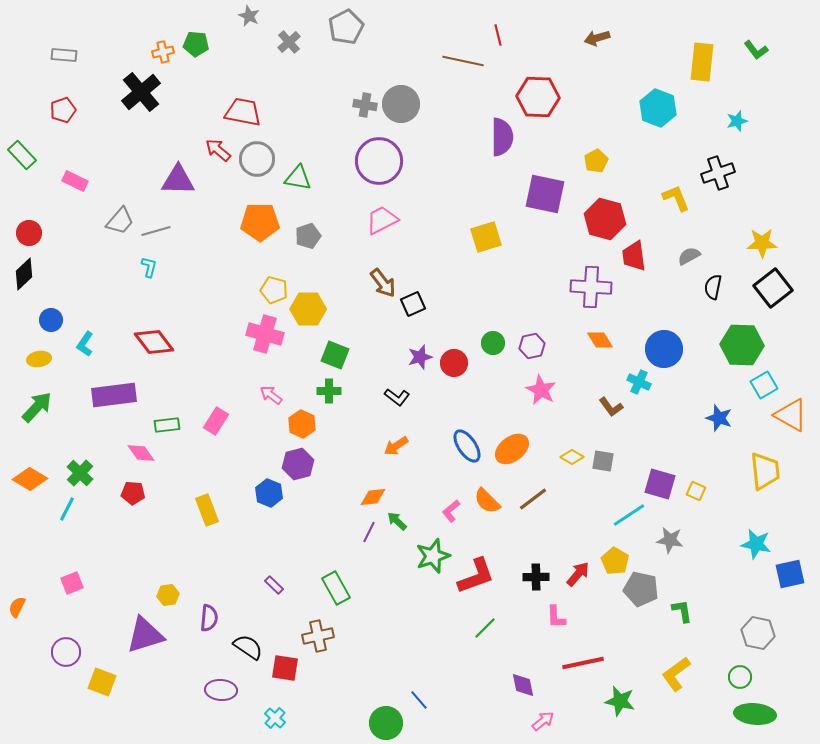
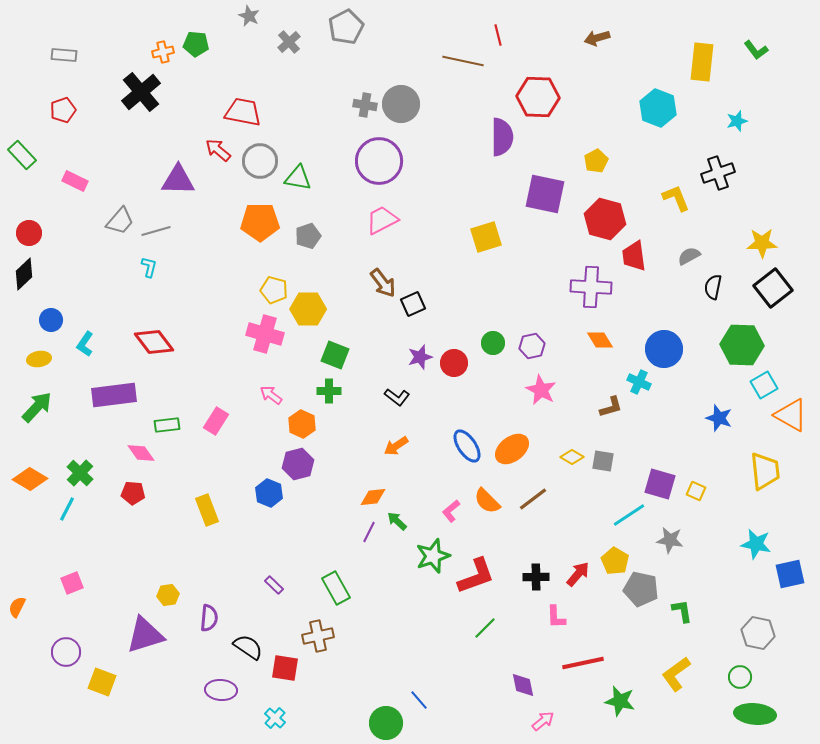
gray circle at (257, 159): moved 3 px right, 2 px down
brown L-shape at (611, 407): rotated 70 degrees counterclockwise
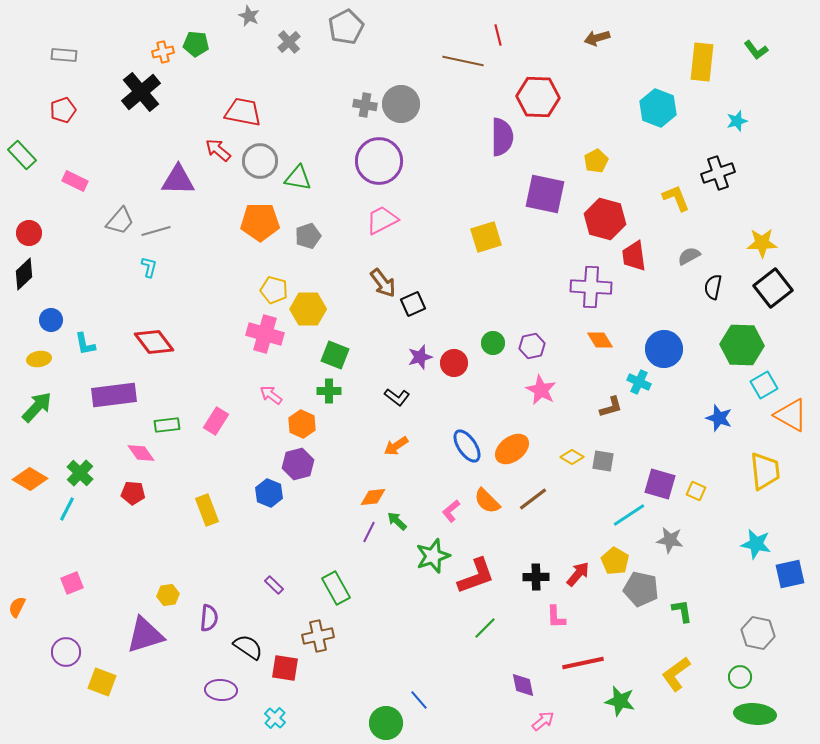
cyan L-shape at (85, 344): rotated 45 degrees counterclockwise
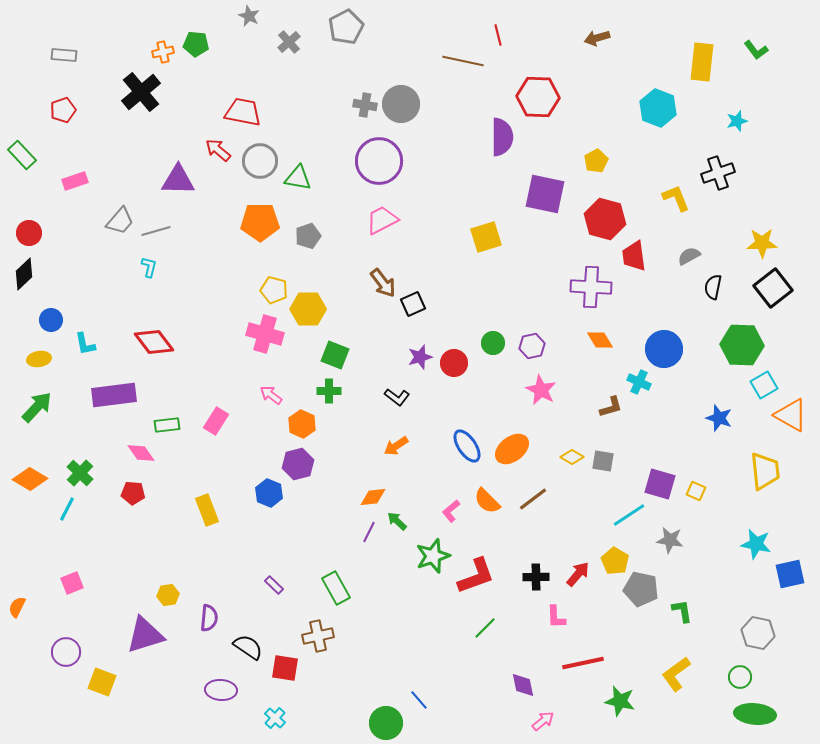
pink rectangle at (75, 181): rotated 45 degrees counterclockwise
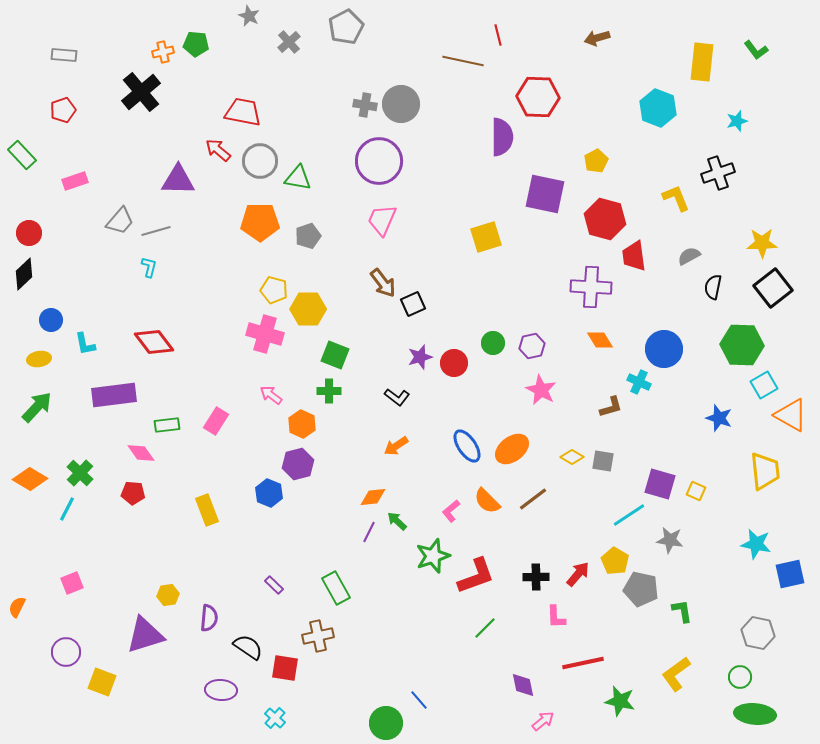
pink trapezoid at (382, 220): rotated 40 degrees counterclockwise
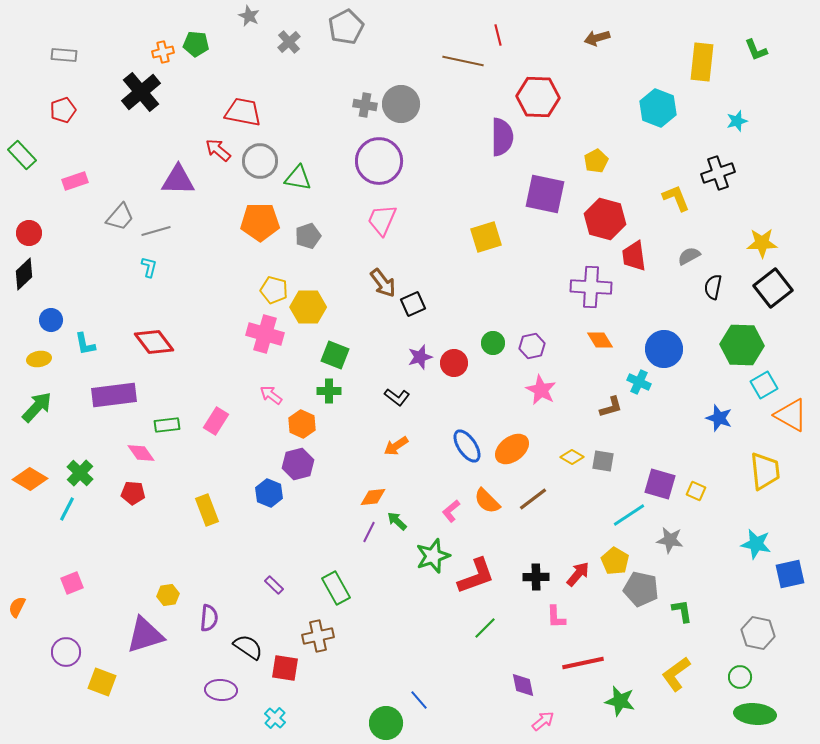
green L-shape at (756, 50): rotated 15 degrees clockwise
gray trapezoid at (120, 221): moved 4 px up
yellow hexagon at (308, 309): moved 2 px up
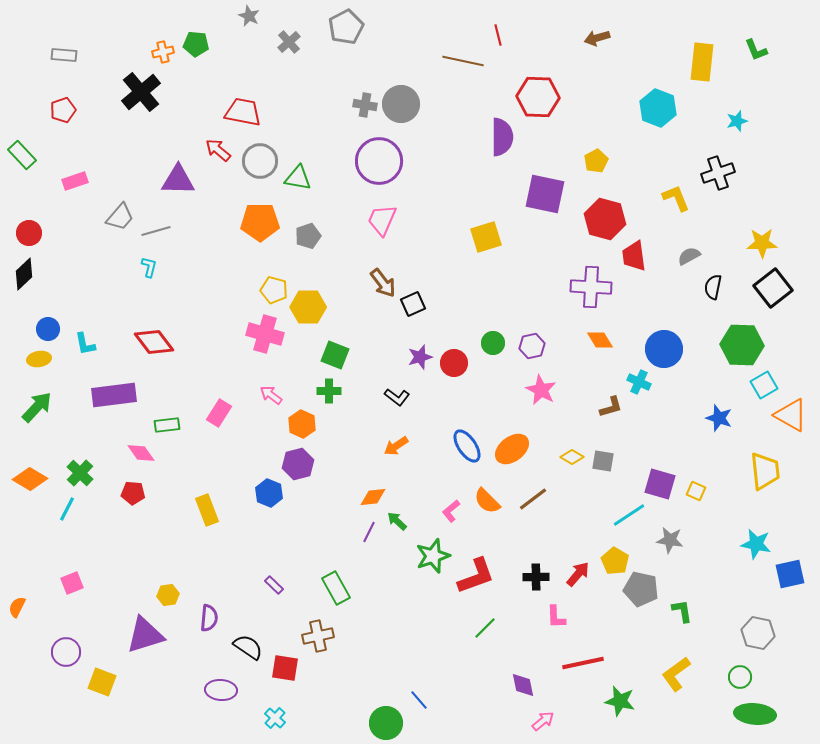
blue circle at (51, 320): moved 3 px left, 9 px down
pink rectangle at (216, 421): moved 3 px right, 8 px up
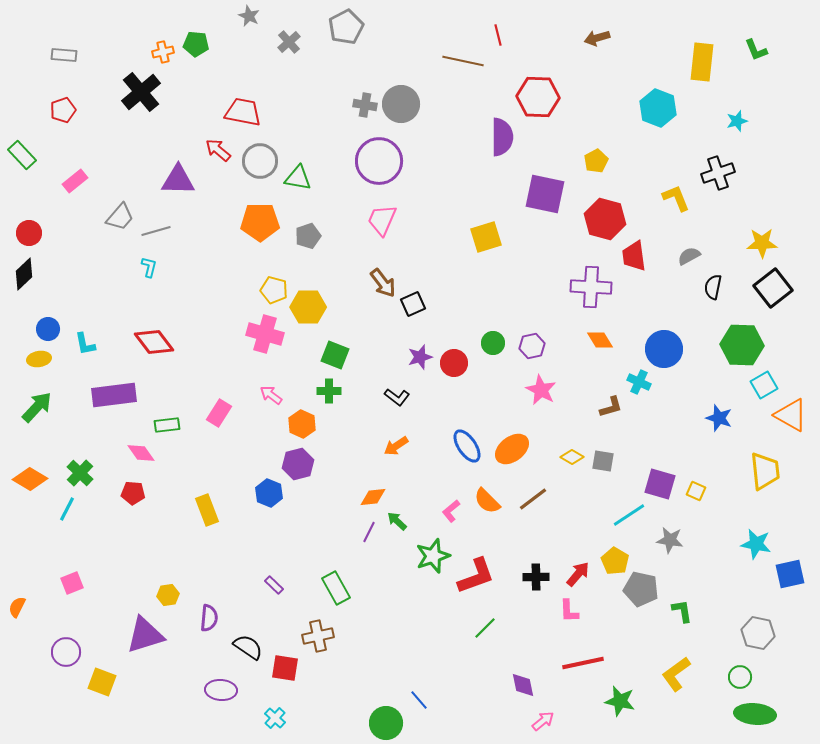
pink rectangle at (75, 181): rotated 20 degrees counterclockwise
pink L-shape at (556, 617): moved 13 px right, 6 px up
